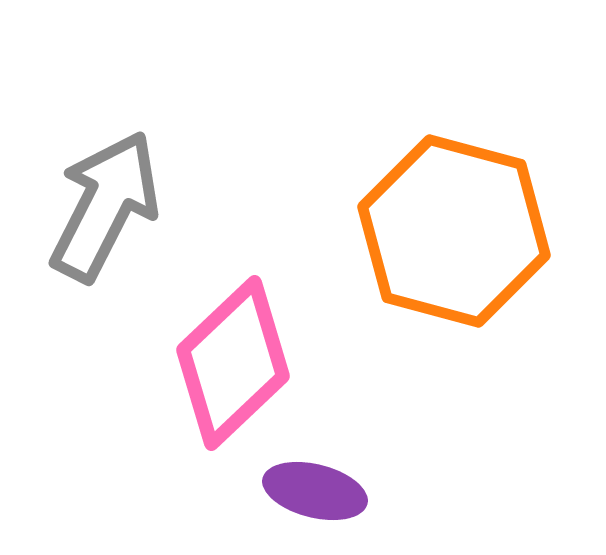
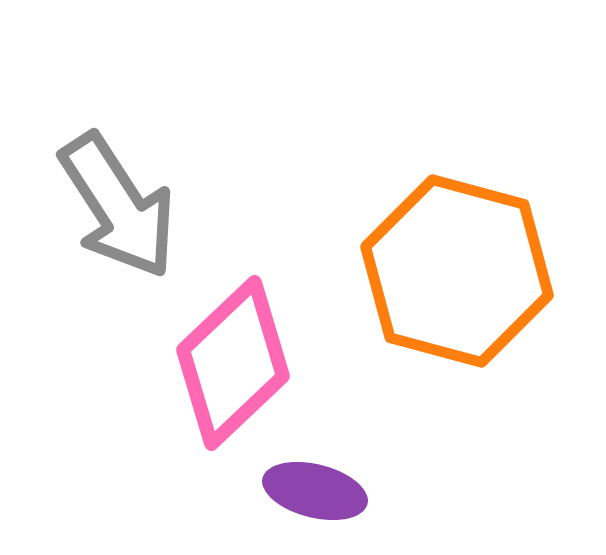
gray arrow: moved 13 px right; rotated 120 degrees clockwise
orange hexagon: moved 3 px right, 40 px down
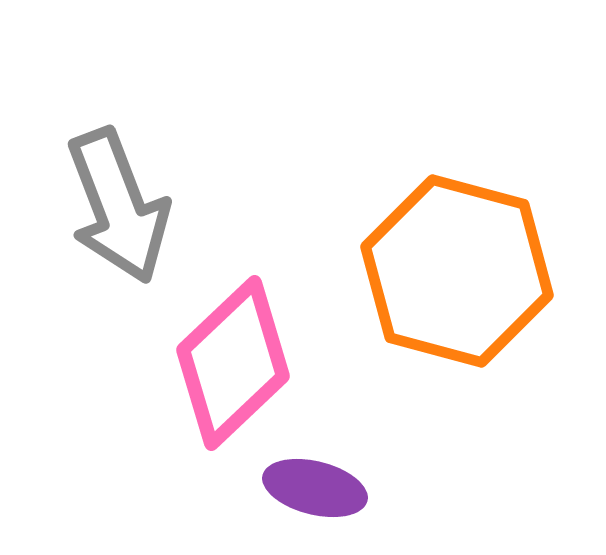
gray arrow: rotated 12 degrees clockwise
purple ellipse: moved 3 px up
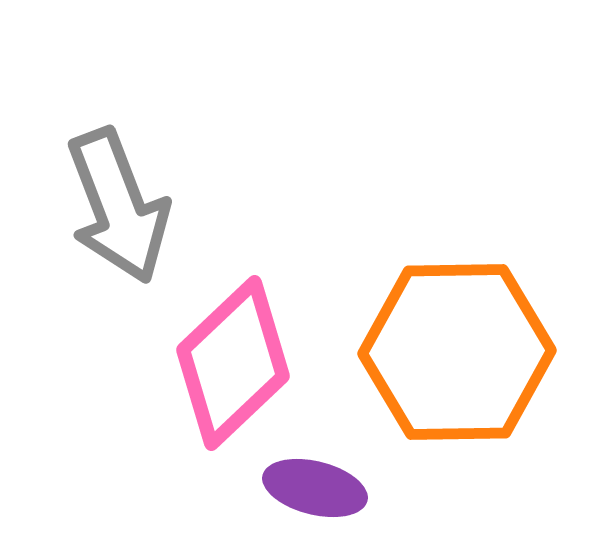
orange hexagon: moved 81 px down; rotated 16 degrees counterclockwise
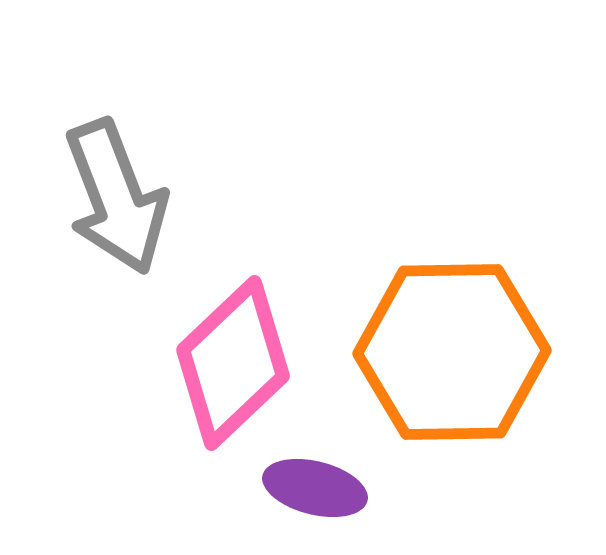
gray arrow: moved 2 px left, 9 px up
orange hexagon: moved 5 px left
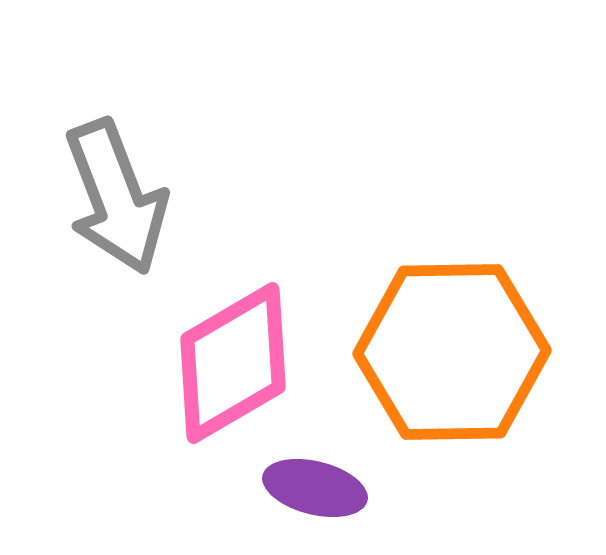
pink diamond: rotated 13 degrees clockwise
